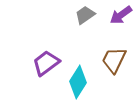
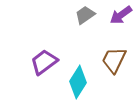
purple trapezoid: moved 2 px left, 1 px up
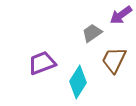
gray trapezoid: moved 7 px right, 18 px down
purple trapezoid: moved 2 px left, 1 px down; rotated 16 degrees clockwise
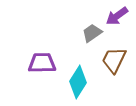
purple arrow: moved 4 px left, 1 px down
purple trapezoid: rotated 20 degrees clockwise
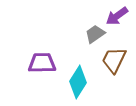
gray trapezoid: moved 3 px right, 1 px down
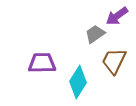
brown trapezoid: moved 1 px down
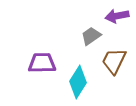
purple arrow: rotated 25 degrees clockwise
gray trapezoid: moved 4 px left, 2 px down
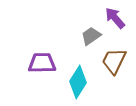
purple arrow: moved 2 px left, 2 px down; rotated 60 degrees clockwise
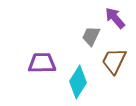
gray trapezoid: rotated 30 degrees counterclockwise
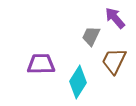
purple trapezoid: moved 1 px left, 1 px down
